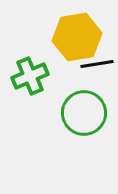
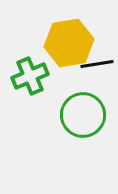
yellow hexagon: moved 8 px left, 6 px down
green circle: moved 1 px left, 2 px down
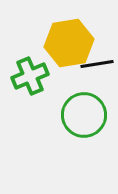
green circle: moved 1 px right
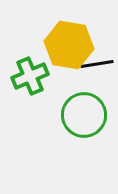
yellow hexagon: moved 2 px down; rotated 18 degrees clockwise
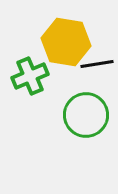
yellow hexagon: moved 3 px left, 3 px up
green circle: moved 2 px right
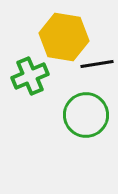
yellow hexagon: moved 2 px left, 5 px up
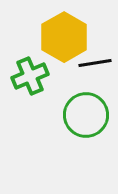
yellow hexagon: rotated 21 degrees clockwise
black line: moved 2 px left, 1 px up
